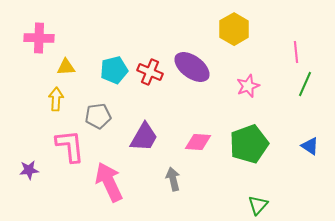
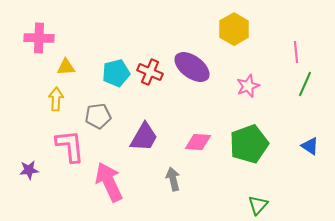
cyan pentagon: moved 2 px right, 3 px down
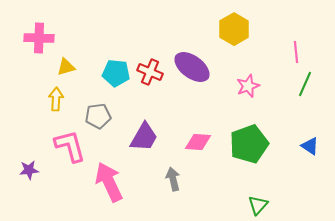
yellow triangle: rotated 12 degrees counterclockwise
cyan pentagon: rotated 20 degrees clockwise
pink L-shape: rotated 9 degrees counterclockwise
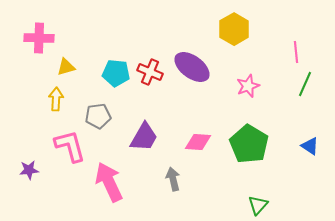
green pentagon: rotated 21 degrees counterclockwise
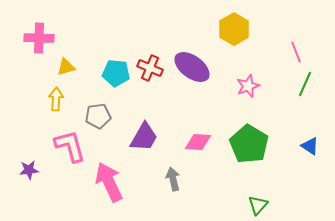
pink line: rotated 15 degrees counterclockwise
red cross: moved 4 px up
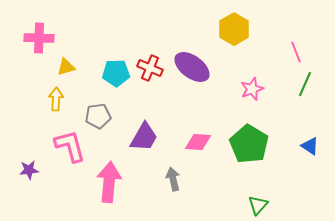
cyan pentagon: rotated 8 degrees counterclockwise
pink star: moved 4 px right, 3 px down
pink arrow: rotated 30 degrees clockwise
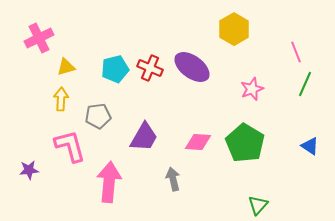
pink cross: rotated 28 degrees counterclockwise
cyan pentagon: moved 1 px left, 4 px up; rotated 12 degrees counterclockwise
yellow arrow: moved 5 px right
green pentagon: moved 4 px left, 1 px up
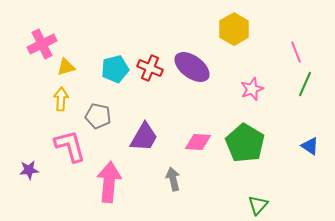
pink cross: moved 3 px right, 6 px down
gray pentagon: rotated 20 degrees clockwise
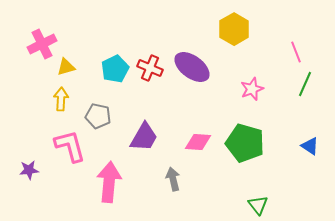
cyan pentagon: rotated 12 degrees counterclockwise
green pentagon: rotated 15 degrees counterclockwise
green triangle: rotated 20 degrees counterclockwise
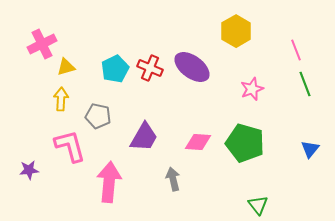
yellow hexagon: moved 2 px right, 2 px down
pink line: moved 2 px up
green line: rotated 45 degrees counterclockwise
blue triangle: moved 3 px down; rotated 36 degrees clockwise
